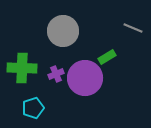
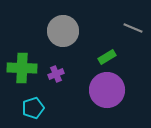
purple circle: moved 22 px right, 12 px down
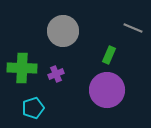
green rectangle: moved 2 px right, 2 px up; rotated 36 degrees counterclockwise
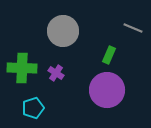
purple cross: moved 1 px up; rotated 35 degrees counterclockwise
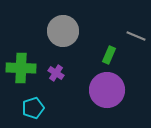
gray line: moved 3 px right, 8 px down
green cross: moved 1 px left
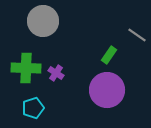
gray circle: moved 20 px left, 10 px up
gray line: moved 1 px right, 1 px up; rotated 12 degrees clockwise
green rectangle: rotated 12 degrees clockwise
green cross: moved 5 px right
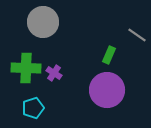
gray circle: moved 1 px down
green rectangle: rotated 12 degrees counterclockwise
purple cross: moved 2 px left
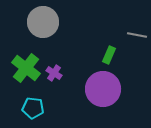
gray line: rotated 24 degrees counterclockwise
green cross: rotated 36 degrees clockwise
purple circle: moved 4 px left, 1 px up
cyan pentagon: rotated 25 degrees clockwise
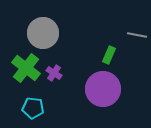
gray circle: moved 11 px down
